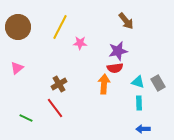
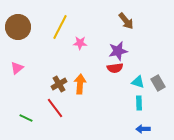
orange arrow: moved 24 px left
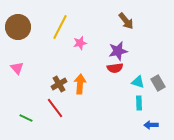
pink star: rotated 16 degrees counterclockwise
pink triangle: rotated 32 degrees counterclockwise
blue arrow: moved 8 px right, 4 px up
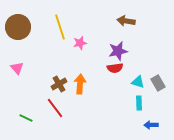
brown arrow: rotated 138 degrees clockwise
yellow line: rotated 45 degrees counterclockwise
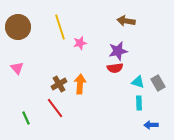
green line: rotated 40 degrees clockwise
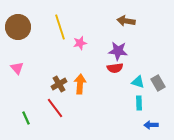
purple star: rotated 18 degrees clockwise
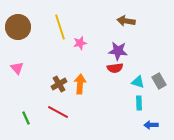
gray rectangle: moved 1 px right, 2 px up
red line: moved 3 px right, 4 px down; rotated 25 degrees counterclockwise
